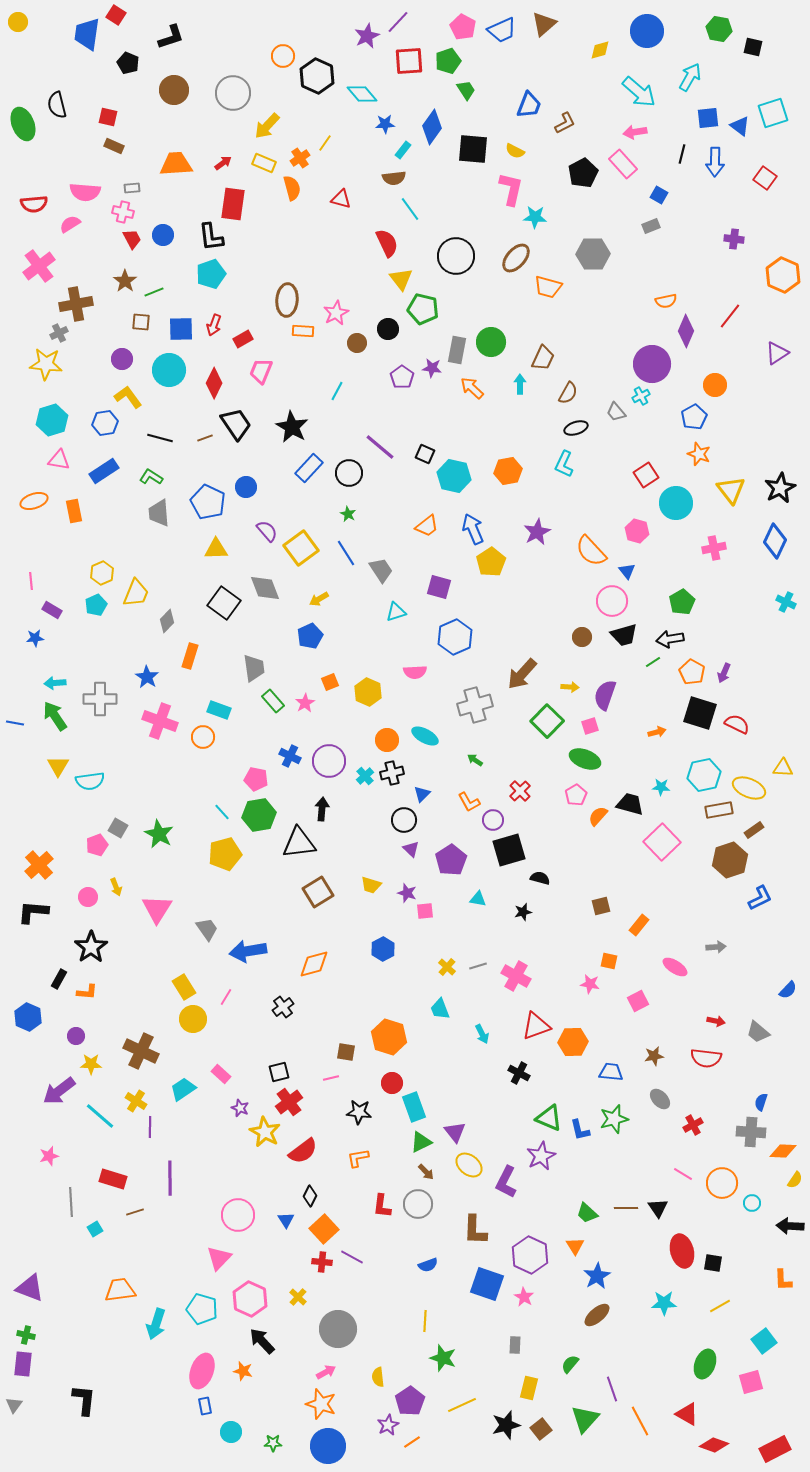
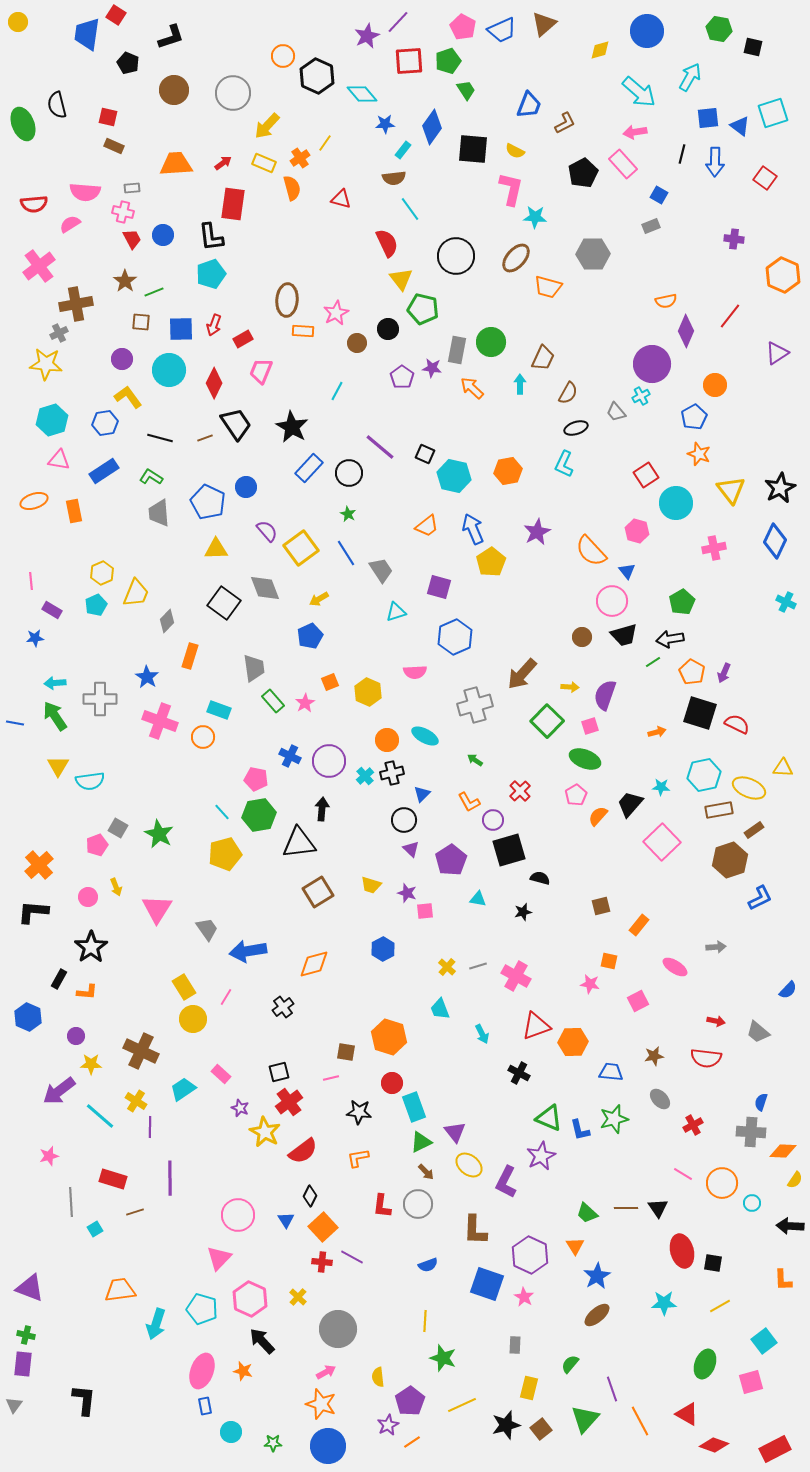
black trapezoid at (630, 804): rotated 64 degrees counterclockwise
orange square at (324, 1229): moved 1 px left, 2 px up
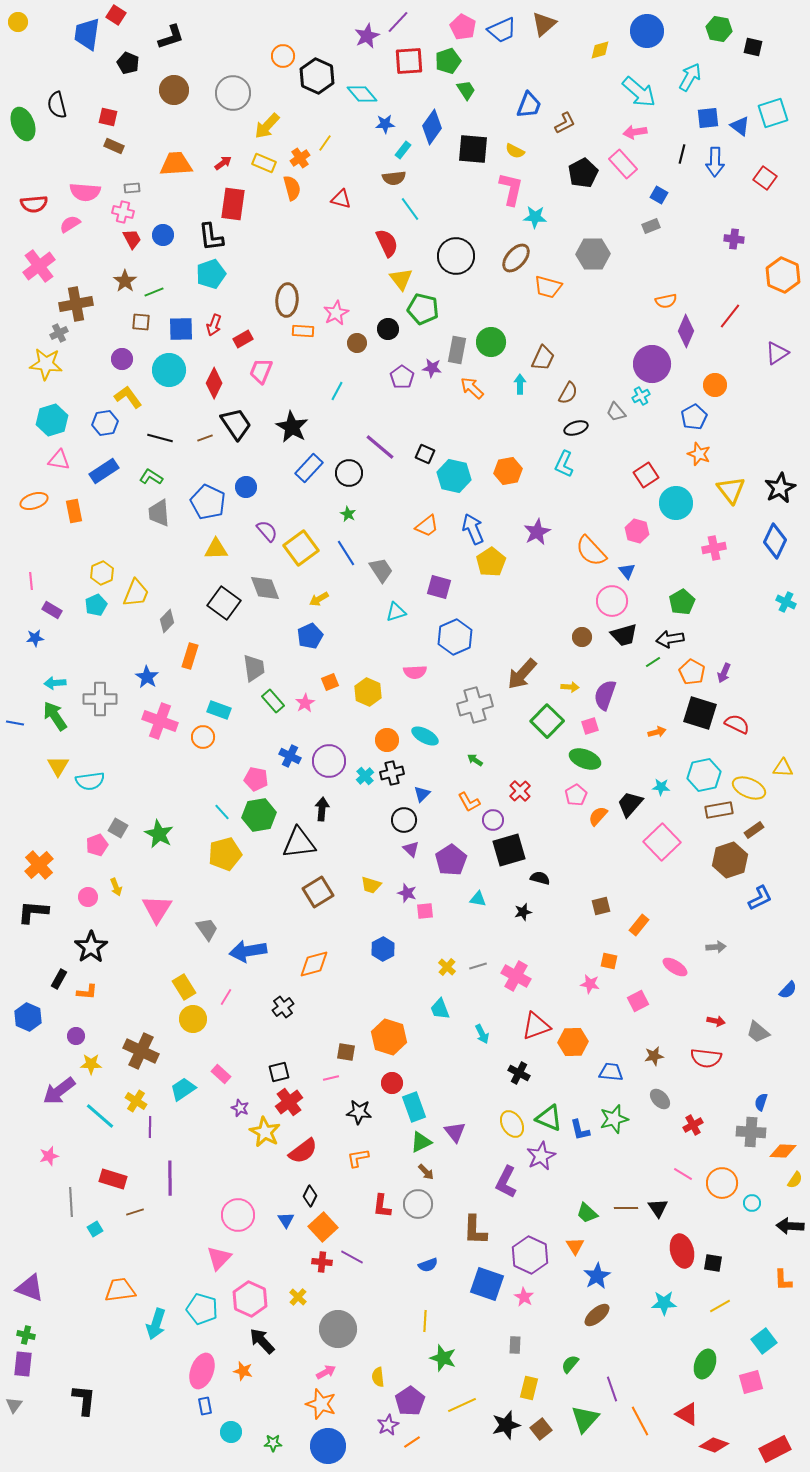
yellow ellipse at (469, 1165): moved 43 px right, 41 px up; rotated 20 degrees clockwise
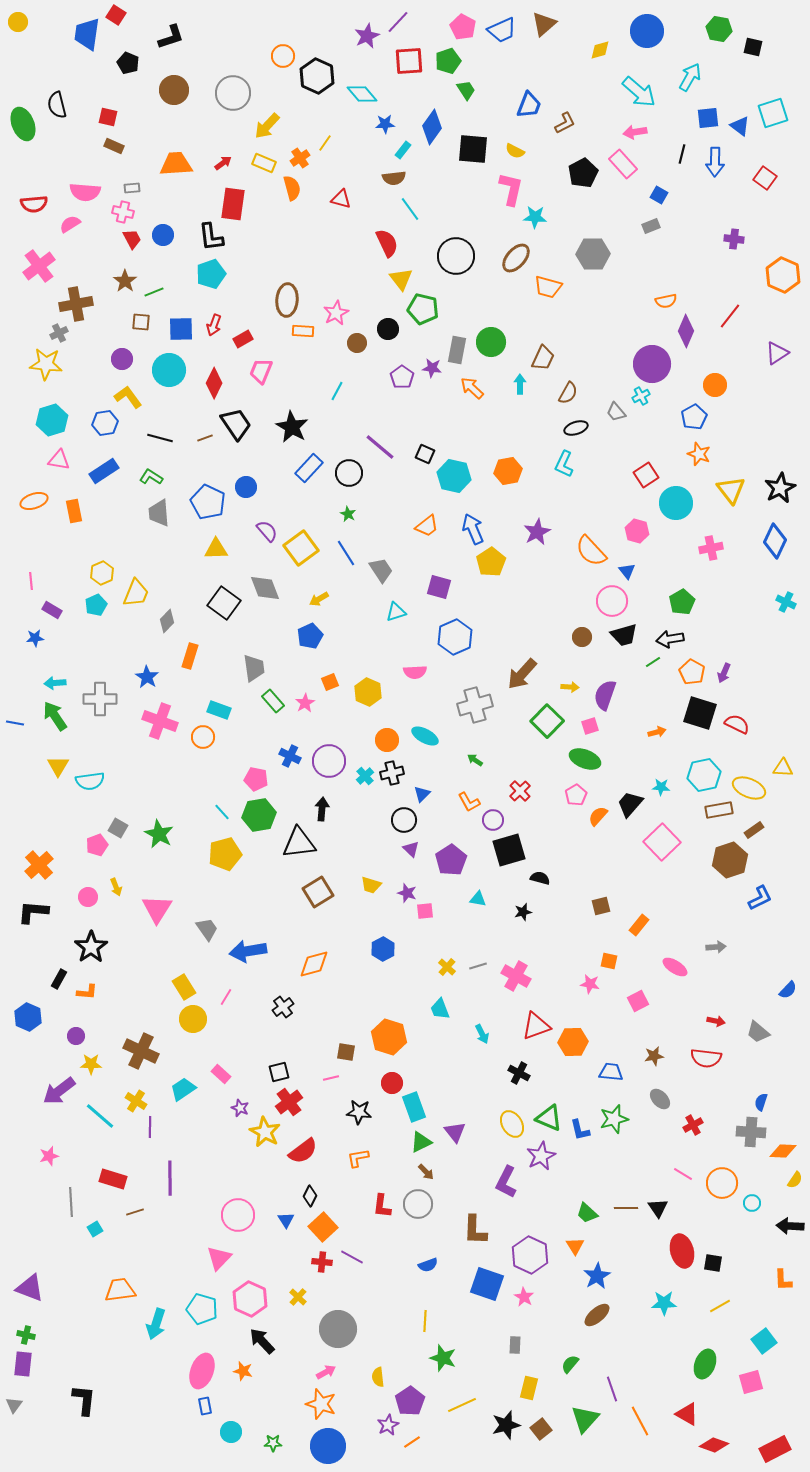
pink cross at (714, 548): moved 3 px left
